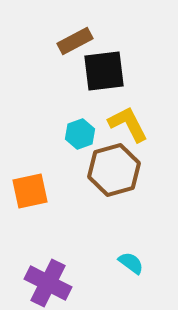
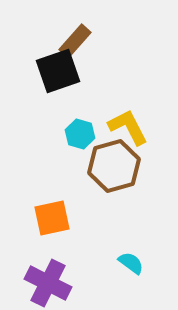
brown rectangle: rotated 20 degrees counterclockwise
black square: moved 46 px left; rotated 12 degrees counterclockwise
yellow L-shape: moved 3 px down
cyan hexagon: rotated 24 degrees counterclockwise
brown hexagon: moved 4 px up
orange square: moved 22 px right, 27 px down
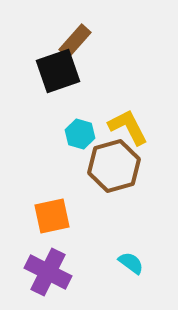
orange square: moved 2 px up
purple cross: moved 11 px up
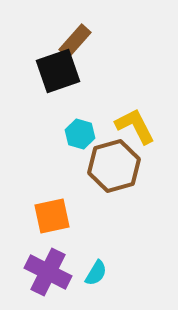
yellow L-shape: moved 7 px right, 1 px up
cyan semicircle: moved 35 px left, 10 px down; rotated 84 degrees clockwise
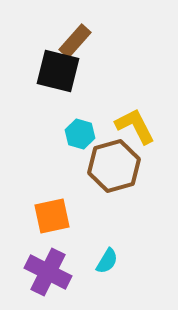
black square: rotated 33 degrees clockwise
cyan semicircle: moved 11 px right, 12 px up
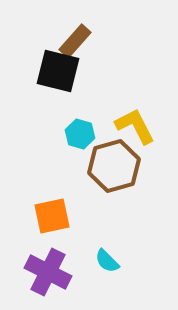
cyan semicircle: rotated 104 degrees clockwise
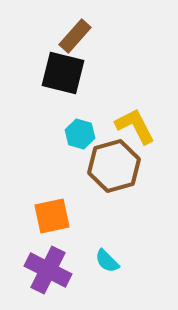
brown rectangle: moved 5 px up
black square: moved 5 px right, 2 px down
purple cross: moved 2 px up
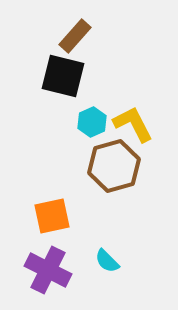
black square: moved 3 px down
yellow L-shape: moved 2 px left, 2 px up
cyan hexagon: moved 12 px right, 12 px up; rotated 20 degrees clockwise
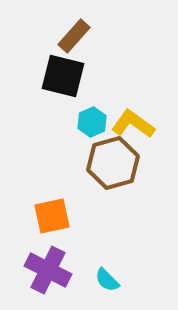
brown rectangle: moved 1 px left
yellow L-shape: rotated 27 degrees counterclockwise
brown hexagon: moved 1 px left, 3 px up
cyan semicircle: moved 19 px down
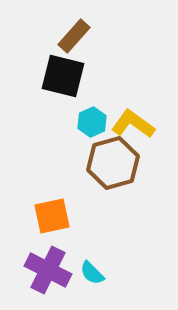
cyan semicircle: moved 15 px left, 7 px up
